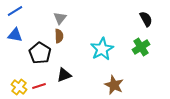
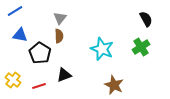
blue triangle: moved 5 px right
cyan star: rotated 20 degrees counterclockwise
yellow cross: moved 6 px left, 7 px up
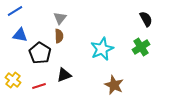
cyan star: rotated 25 degrees clockwise
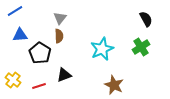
blue triangle: rotated 14 degrees counterclockwise
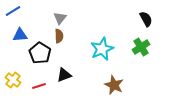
blue line: moved 2 px left
